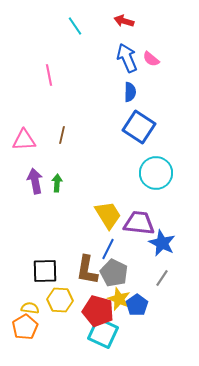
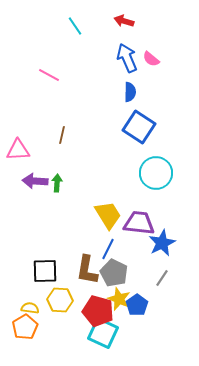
pink line: rotated 50 degrees counterclockwise
pink triangle: moved 6 px left, 10 px down
purple arrow: rotated 75 degrees counterclockwise
blue star: rotated 20 degrees clockwise
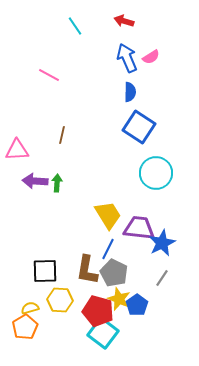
pink semicircle: moved 2 px up; rotated 72 degrees counterclockwise
pink triangle: moved 1 px left
purple trapezoid: moved 5 px down
yellow semicircle: rotated 24 degrees counterclockwise
cyan square: rotated 12 degrees clockwise
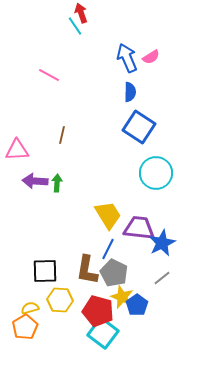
red arrow: moved 43 px left, 8 px up; rotated 54 degrees clockwise
gray line: rotated 18 degrees clockwise
yellow star: moved 3 px right, 2 px up
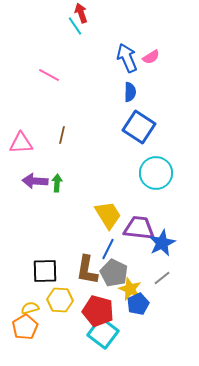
pink triangle: moved 4 px right, 7 px up
yellow star: moved 8 px right, 8 px up
blue pentagon: moved 1 px right, 1 px up; rotated 10 degrees clockwise
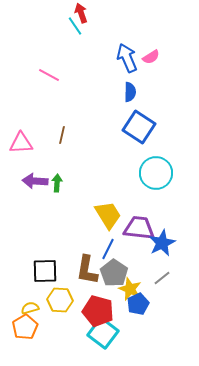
gray pentagon: rotated 8 degrees clockwise
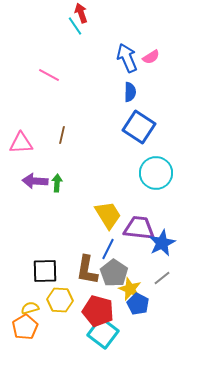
blue pentagon: rotated 20 degrees counterclockwise
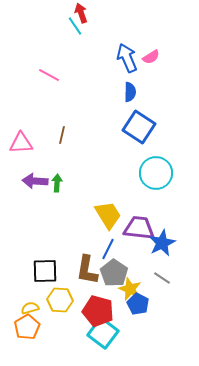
gray line: rotated 72 degrees clockwise
orange pentagon: moved 2 px right
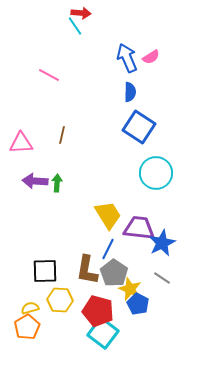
red arrow: rotated 114 degrees clockwise
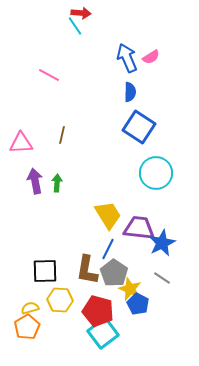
purple arrow: rotated 75 degrees clockwise
cyan square: rotated 16 degrees clockwise
